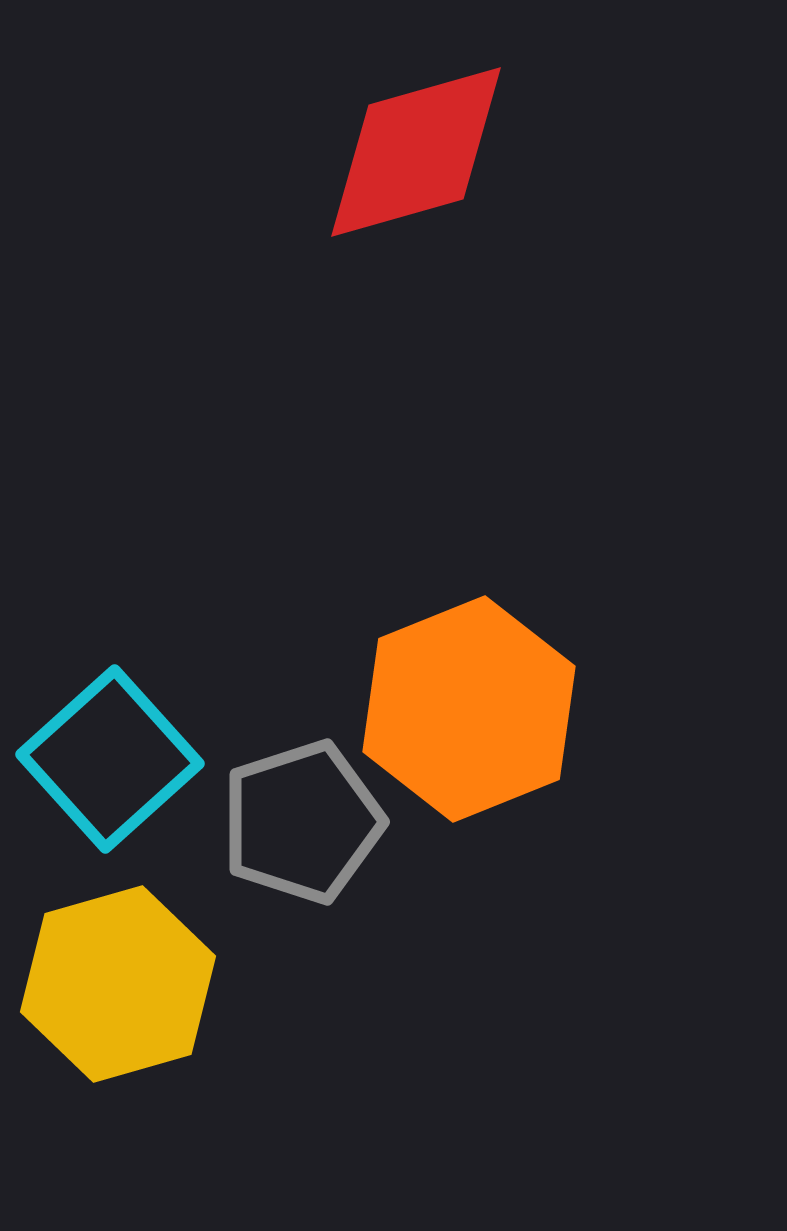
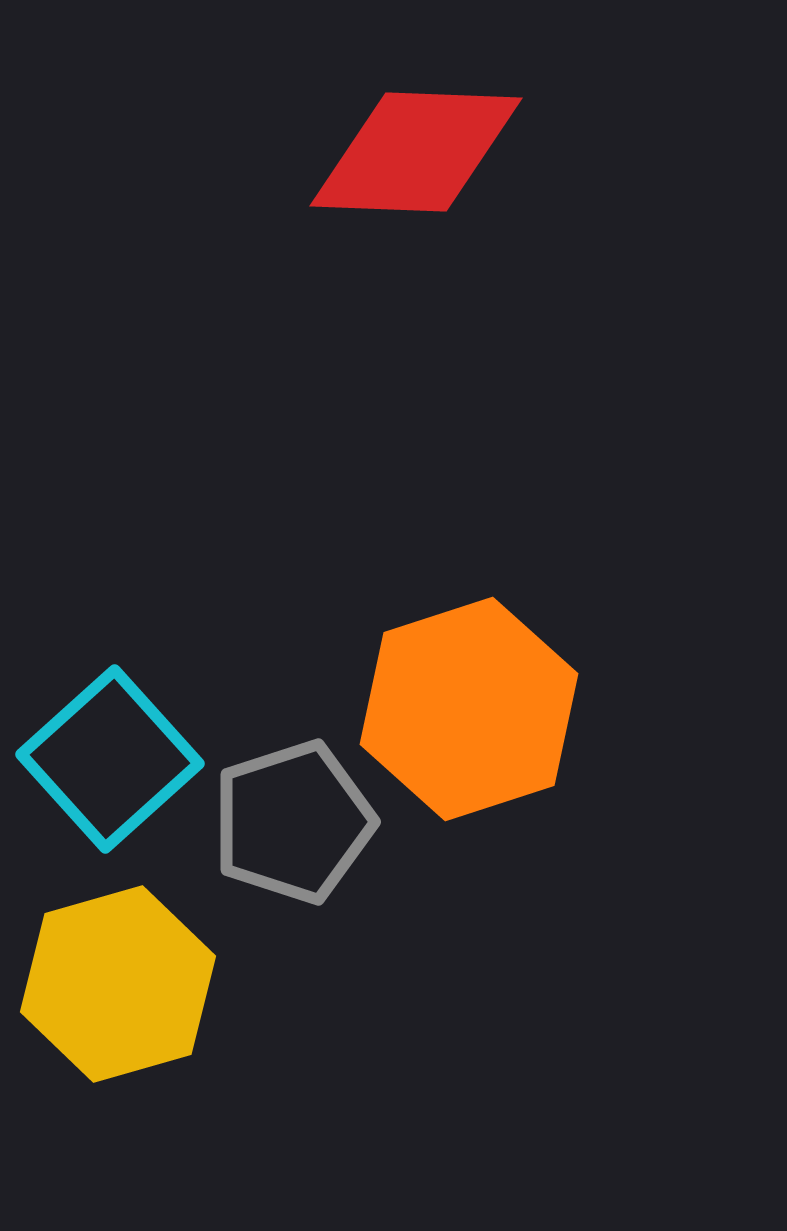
red diamond: rotated 18 degrees clockwise
orange hexagon: rotated 4 degrees clockwise
gray pentagon: moved 9 px left
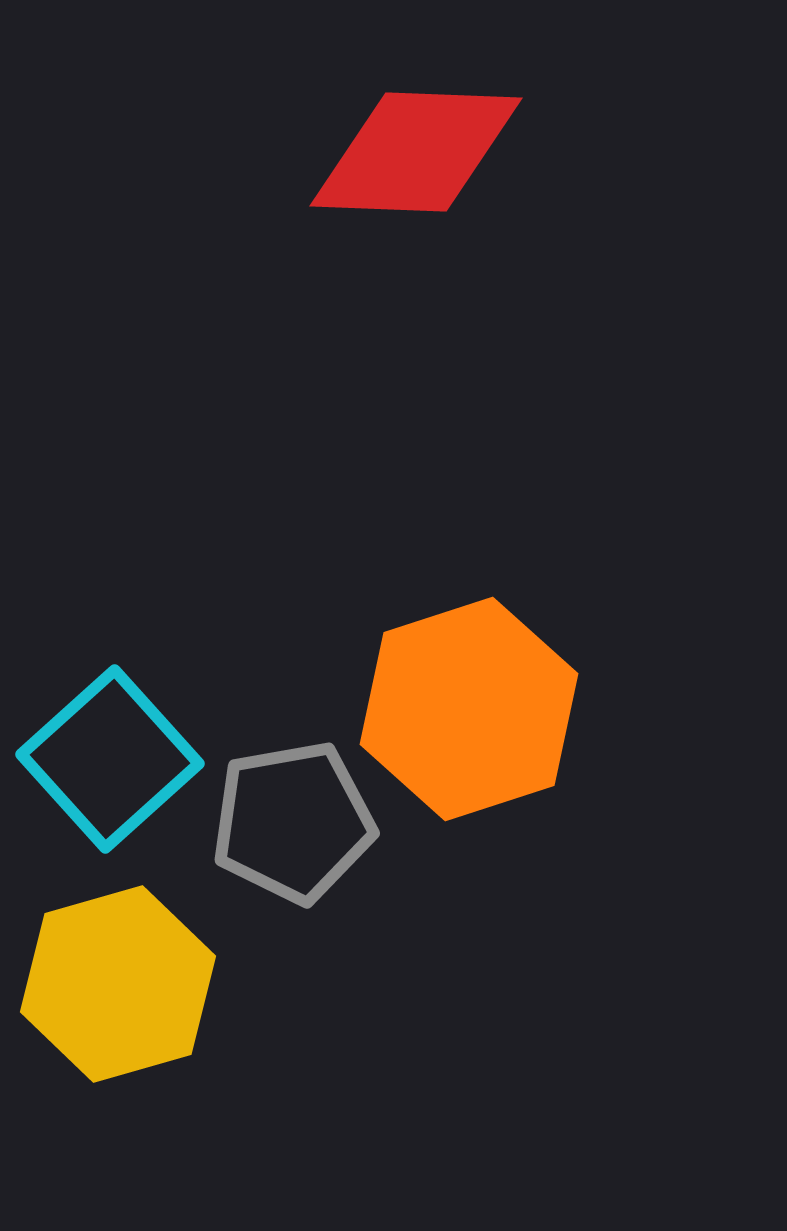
gray pentagon: rotated 8 degrees clockwise
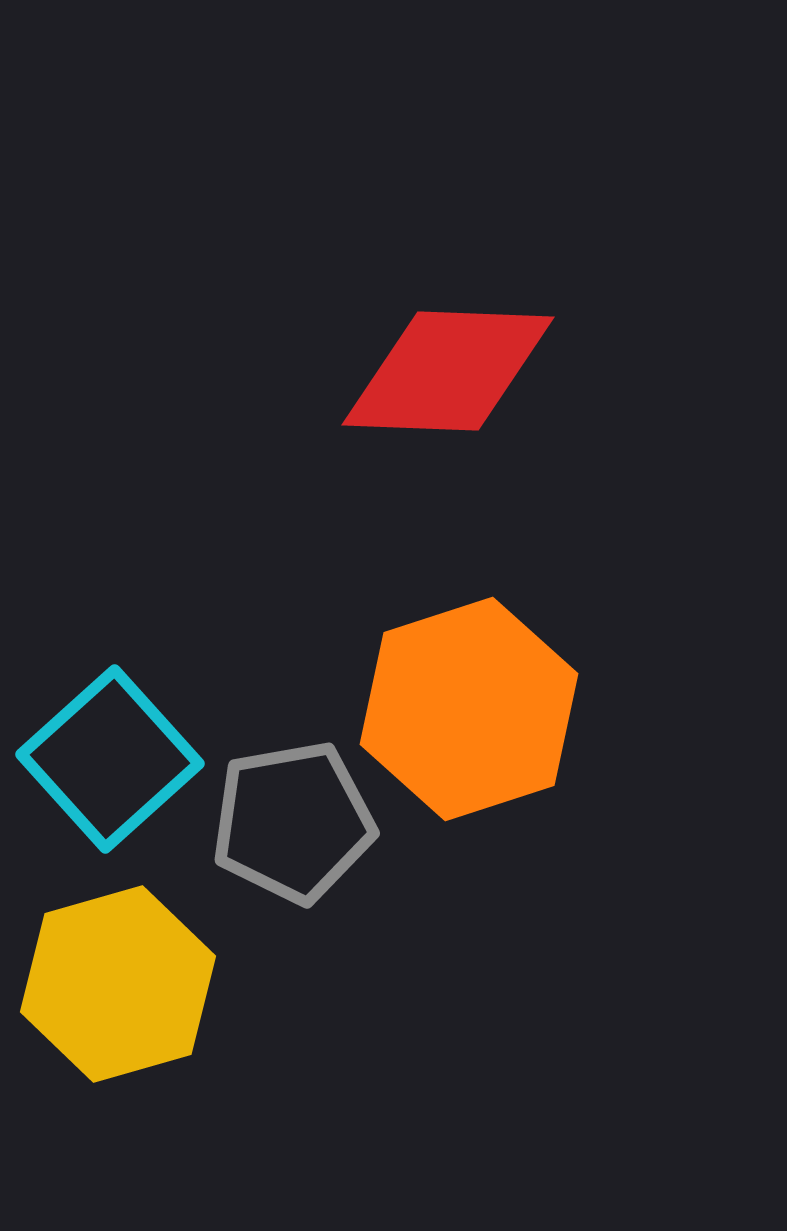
red diamond: moved 32 px right, 219 px down
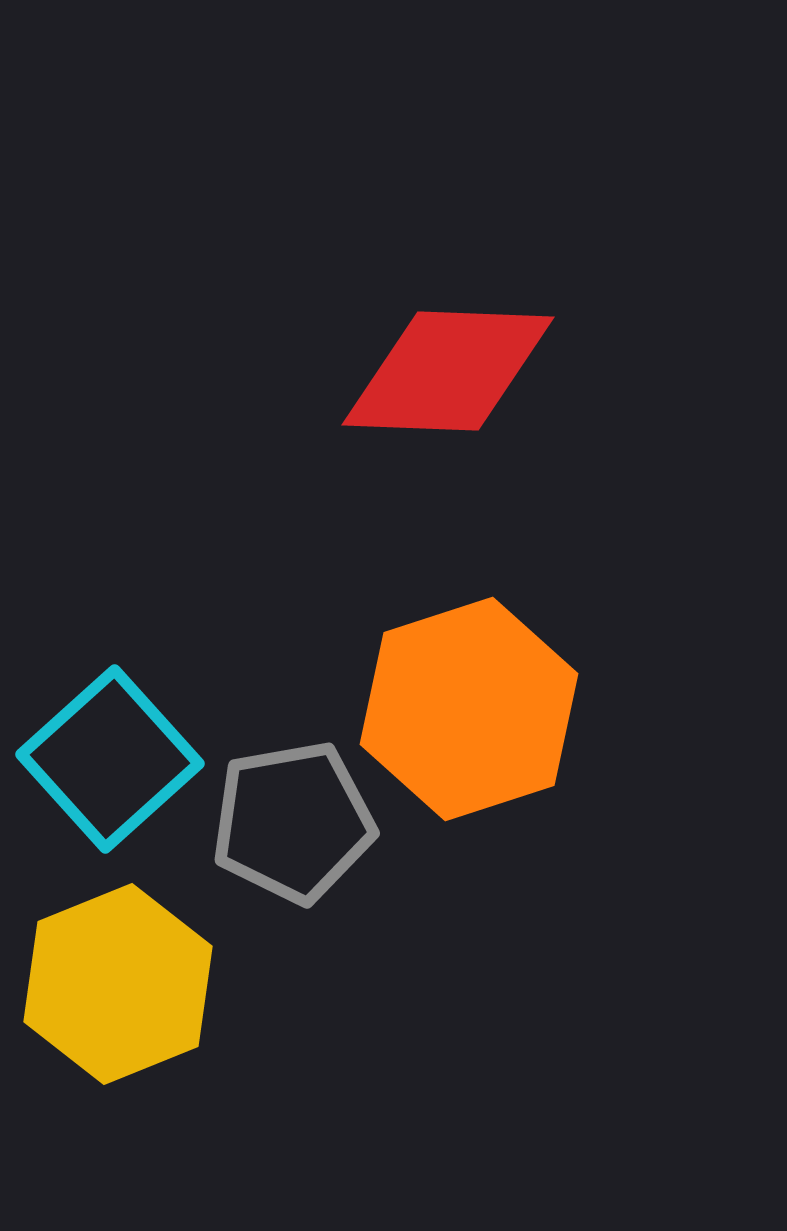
yellow hexagon: rotated 6 degrees counterclockwise
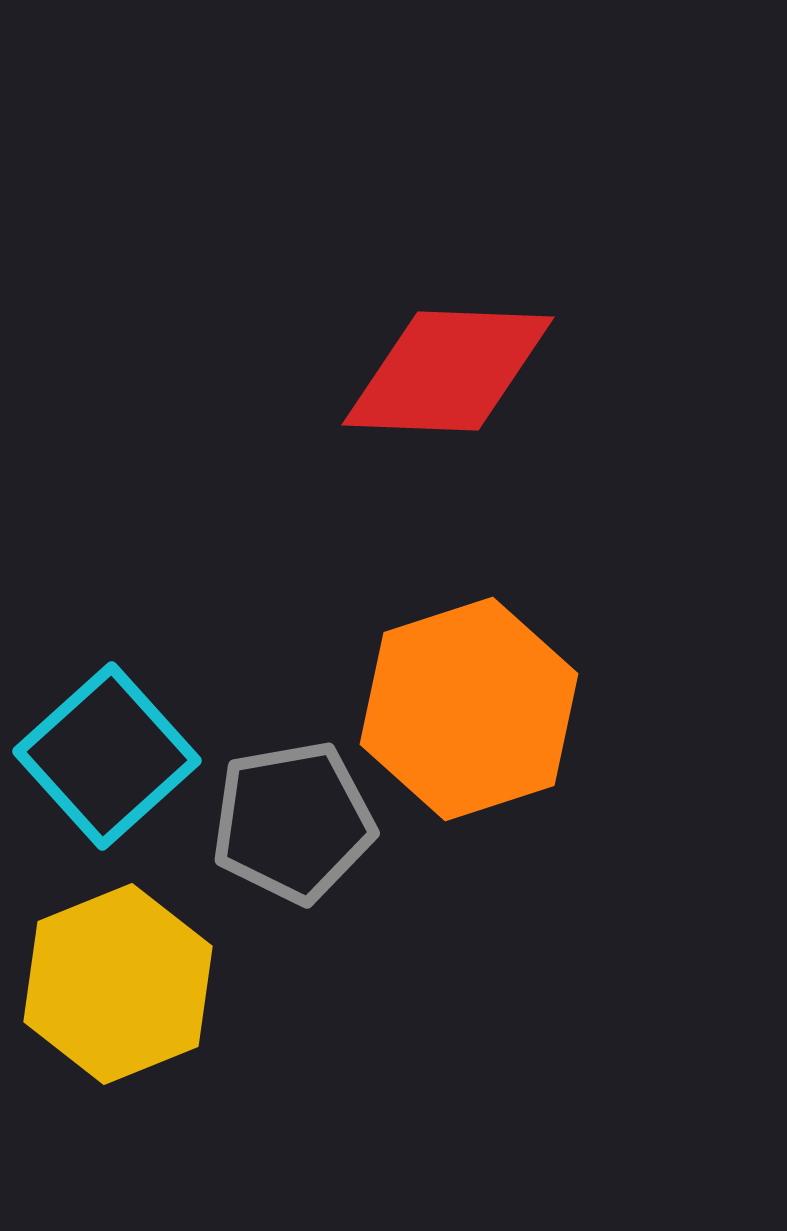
cyan square: moved 3 px left, 3 px up
